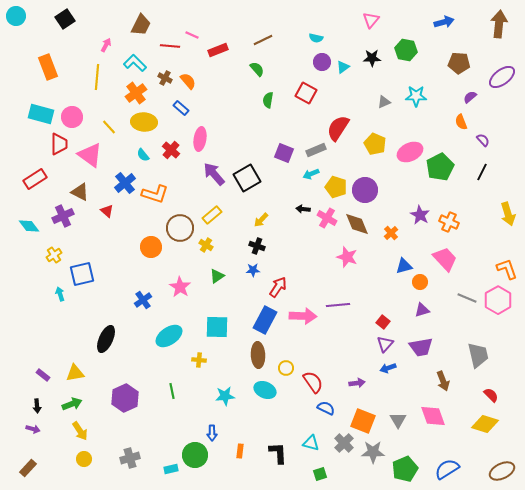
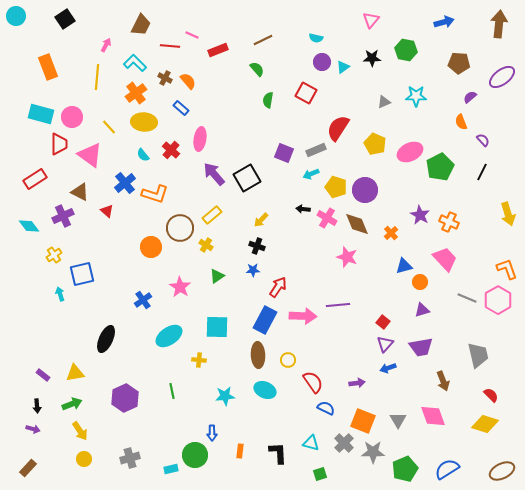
yellow circle at (286, 368): moved 2 px right, 8 px up
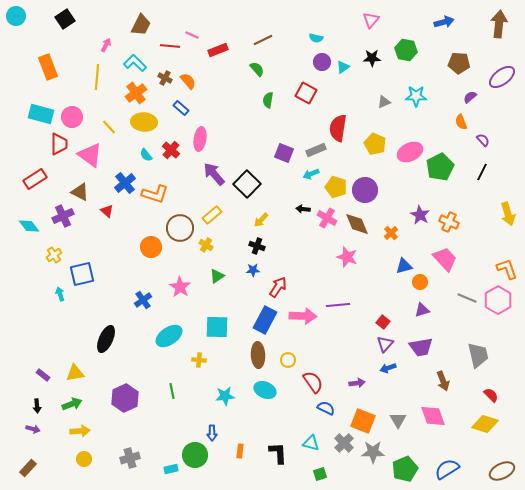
red semicircle at (338, 128): rotated 24 degrees counterclockwise
cyan semicircle at (143, 155): moved 3 px right
black square at (247, 178): moved 6 px down; rotated 16 degrees counterclockwise
yellow arrow at (80, 431): rotated 60 degrees counterclockwise
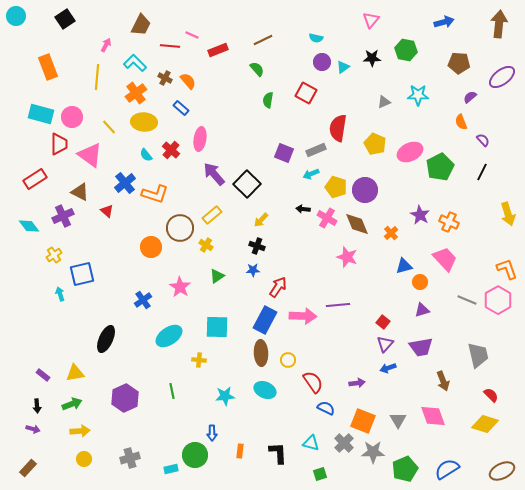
cyan star at (416, 96): moved 2 px right, 1 px up
gray line at (467, 298): moved 2 px down
brown ellipse at (258, 355): moved 3 px right, 2 px up
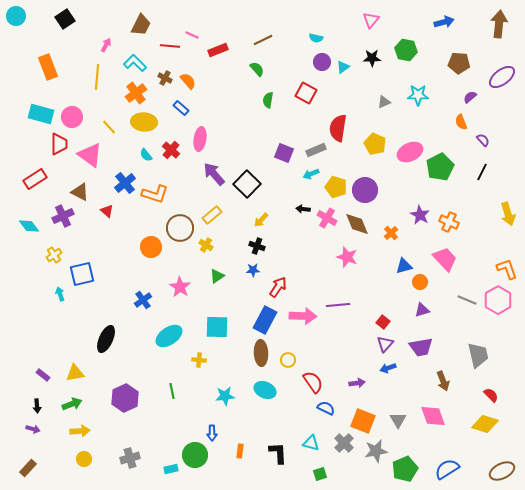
gray star at (373, 452): moved 3 px right, 1 px up; rotated 10 degrees counterclockwise
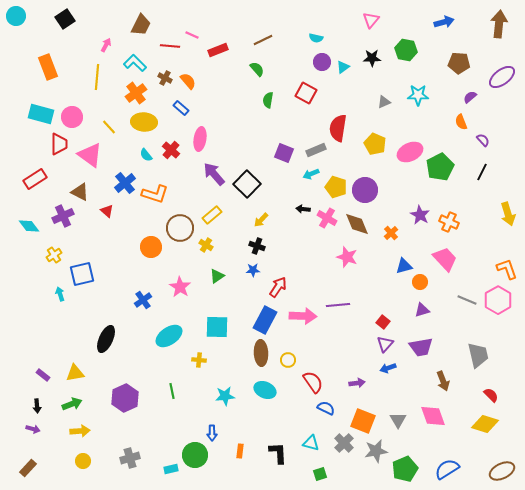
yellow circle at (84, 459): moved 1 px left, 2 px down
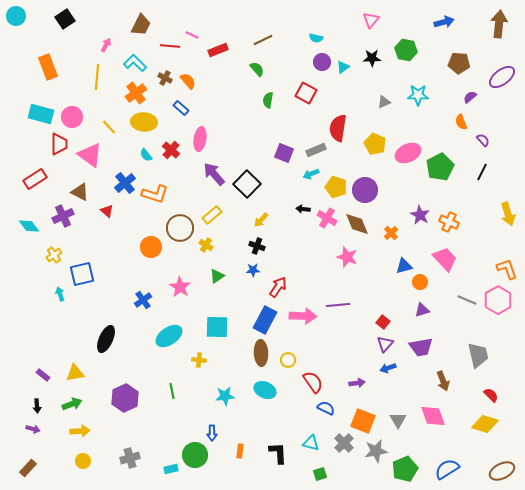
pink ellipse at (410, 152): moved 2 px left, 1 px down
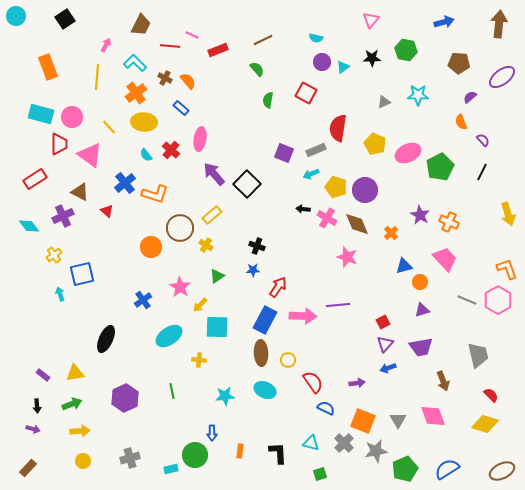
yellow arrow at (261, 220): moved 61 px left, 85 px down
red square at (383, 322): rotated 24 degrees clockwise
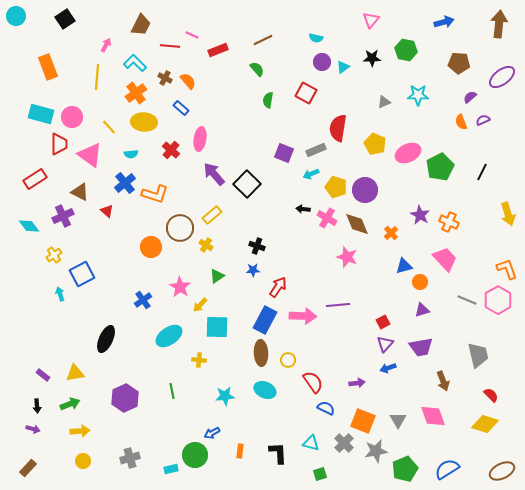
purple semicircle at (483, 140): moved 20 px up; rotated 72 degrees counterclockwise
cyan semicircle at (146, 155): moved 15 px left, 1 px up; rotated 56 degrees counterclockwise
blue square at (82, 274): rotated 15 degrees counterclockwise
green arrow at (72, 404): moved 2 px left
blue arrow at (212, 433): rotated 63 degrees clockwise
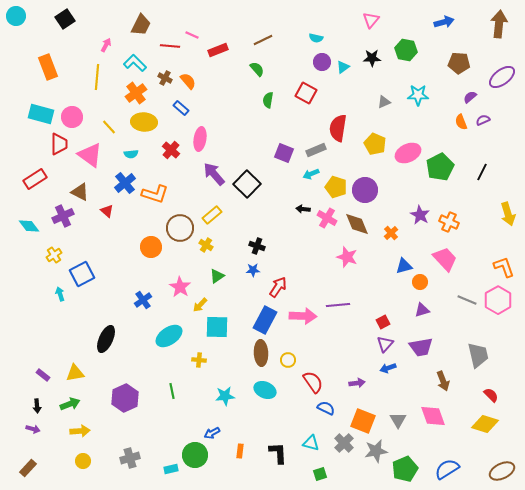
orange L-shape at (507, 269): moved 3 px left, 2 px up
